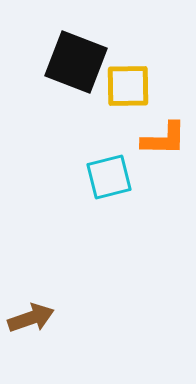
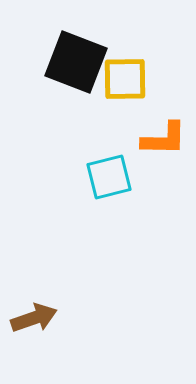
yellow square: moved 3 px left, 7 px up
brown arrow: moved 3 px right
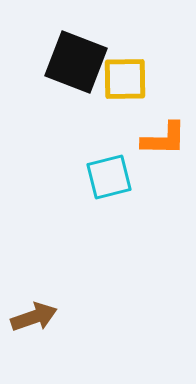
brown arrow: moved 1 px up
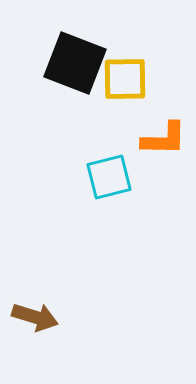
black square: moved 1 px left, 1 px down
brown arrow: moved 1 px right; rotated 36 degrees clockwise
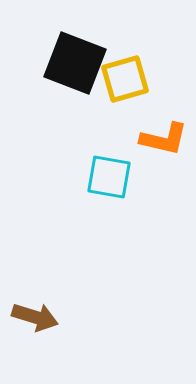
yellow square: rotated 15 degrees counterclockwise
orange L-shape: rotated 12 degrees clockwise
cyan square: rotated 24 degrees clockwise
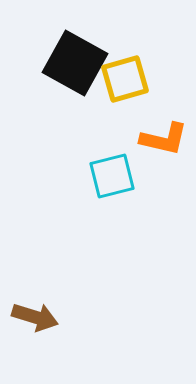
black square: rotated 8 degrees clockwise
cyan square: moved 3 px right, 1 px up; rotated 24 degrees counterclockwise
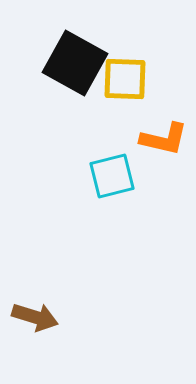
yellow square: rotated 18 degrees clockwise
